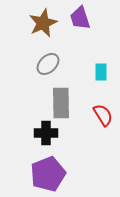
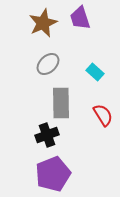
cyan rectangle: moved 6 px left; rotated 48 degrees counterclockwise
black cross: moved 1 px right, 2 px down; rotated 20 degrees counterclockwise
purple pentagon: moved 5 px right
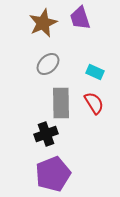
cyan rectangle: rotated 18 degrees counterclockwise
red semicircle: moved 9 px left, 12 px up
black cross: moved 1 px left, 1 px up
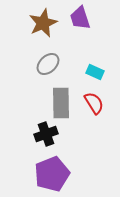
purple pentagon: moved 1 px left
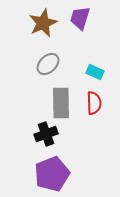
purple trapezoid: rotated 35 degrees clockwise
red semicircle: rotated 30 degrees clockwise
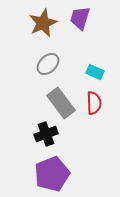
gray rectangle: rotated 36 degrees counterclockwise
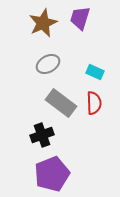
gray ellipse: rotated 15 degrees clockwise
gray rectangle: rotated 16 degrees counterclockwise
black cross: moved 4 px left, 1 px down
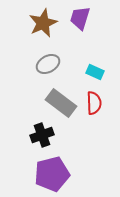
purple pentagon: rotated 8 degrees clockwise
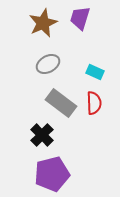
black cross: rotated 25 degrees counterclockwise
